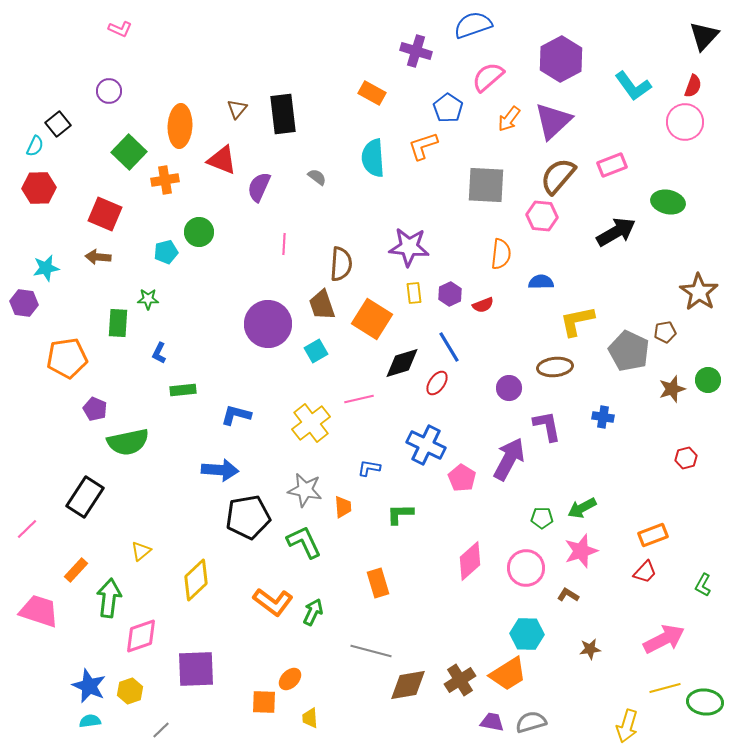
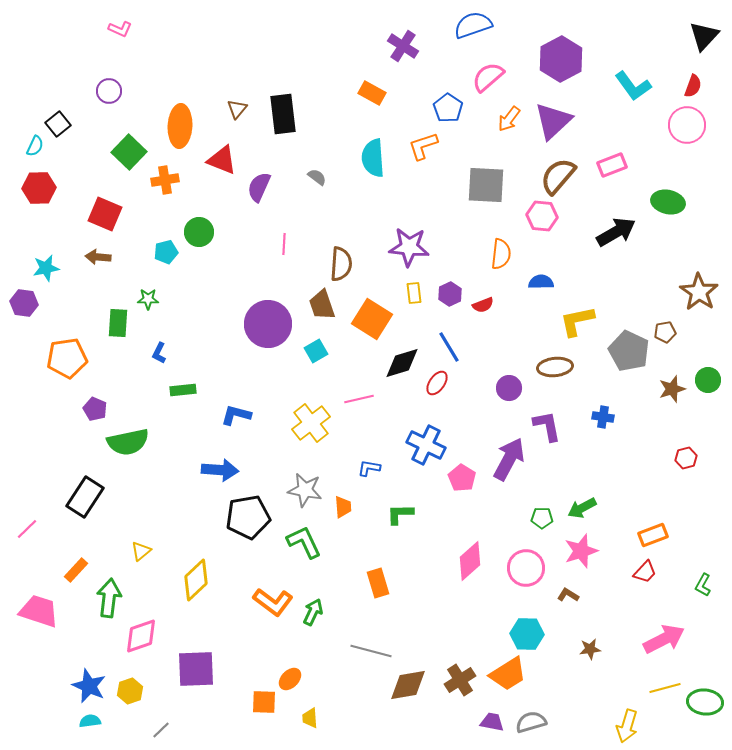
purple cross at (416, 51): moved 13 px left, 5 px up; rotated 16 degrees clockwise
pink circle at (685, 122): moved 2 px right, 3 px down
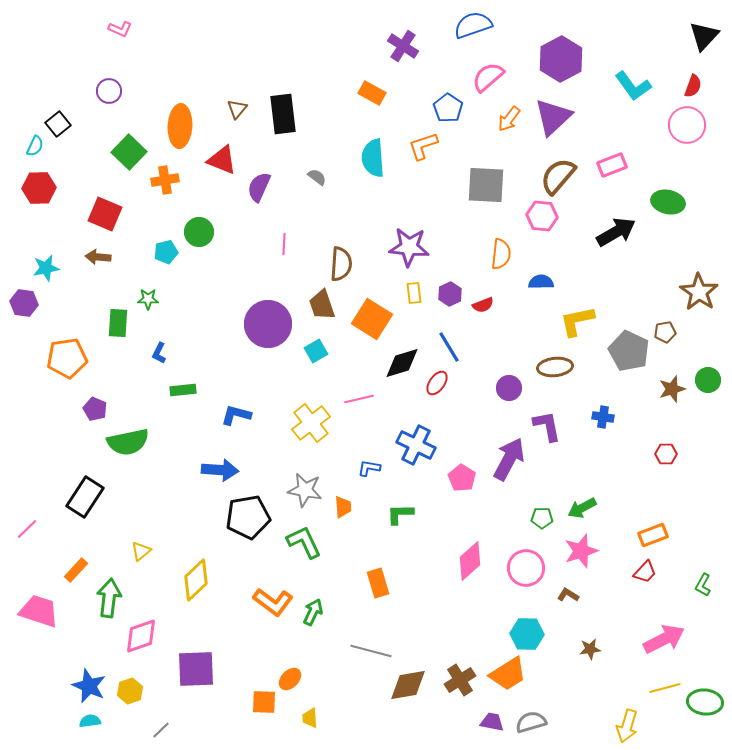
purple triangle at (553, 121): moved 4 px up
blue cross at (426, 445): moved 10 px left
red hexagon at (686, 458): moved 20 px left, 4 px up; rotated 15 degrees clockwise
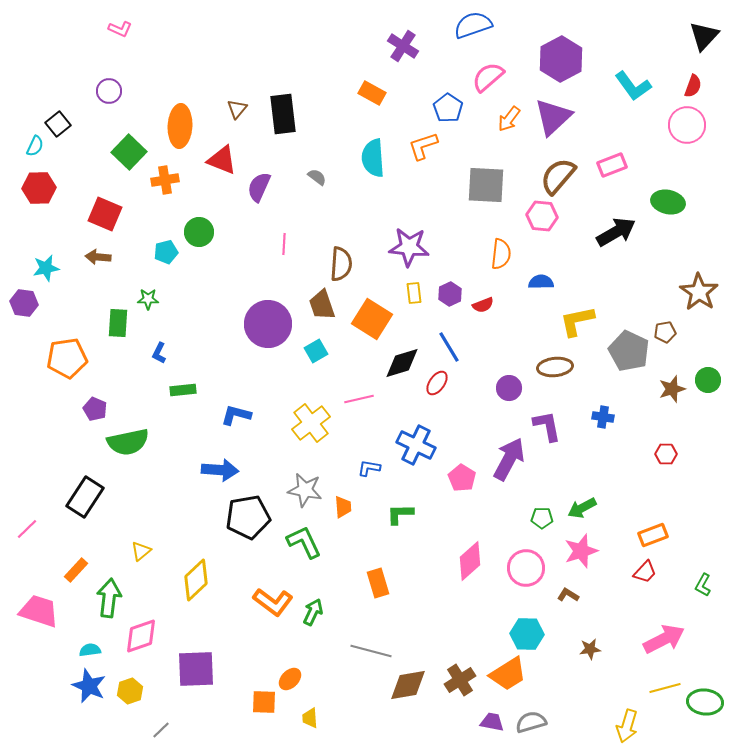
cyan semicircle at (90, 721): moved 71 px up
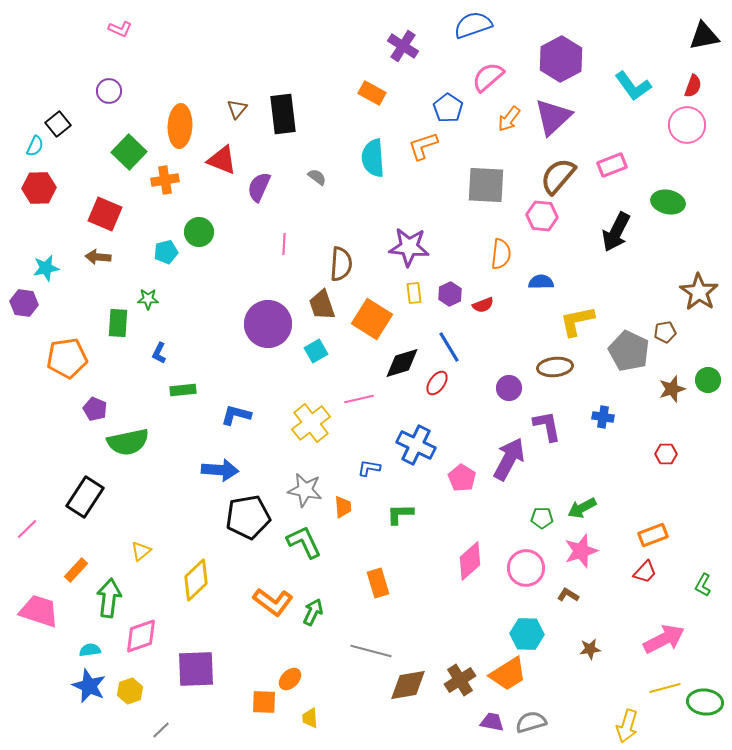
black triangle at (704, 36): rotated 36 degrees clockwise
black arrow at (616, 232): rotated 147 degrees clockwise
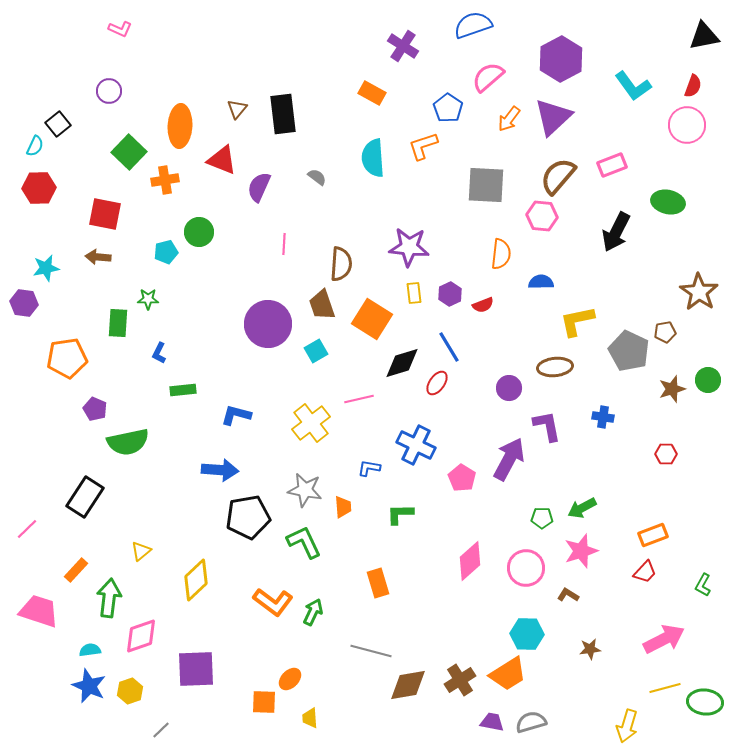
red square at (105, 214): rotated 12 degrees counterclockwise
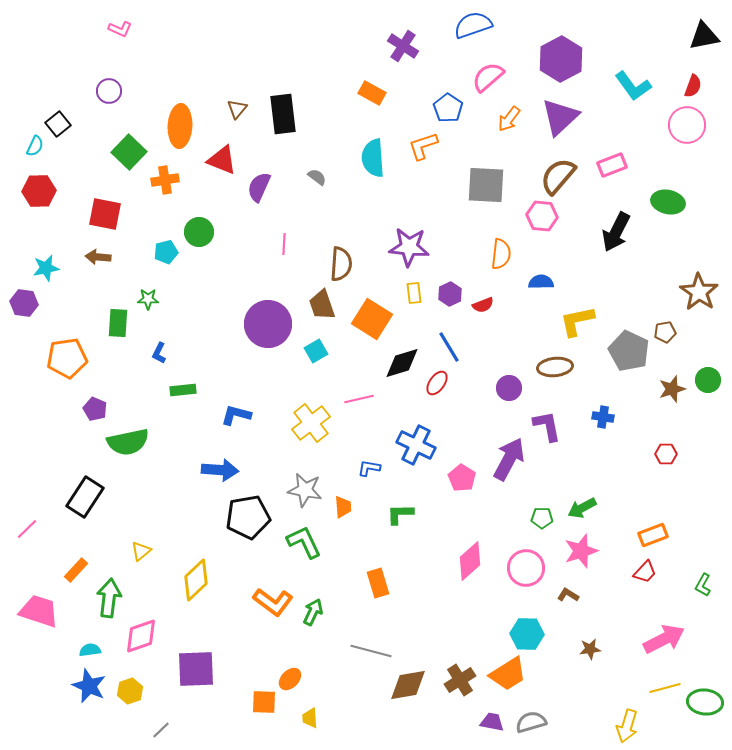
purple triangle at (553, 117): moved 7 px right
red hexagon at (39, 188): moved 3 px down
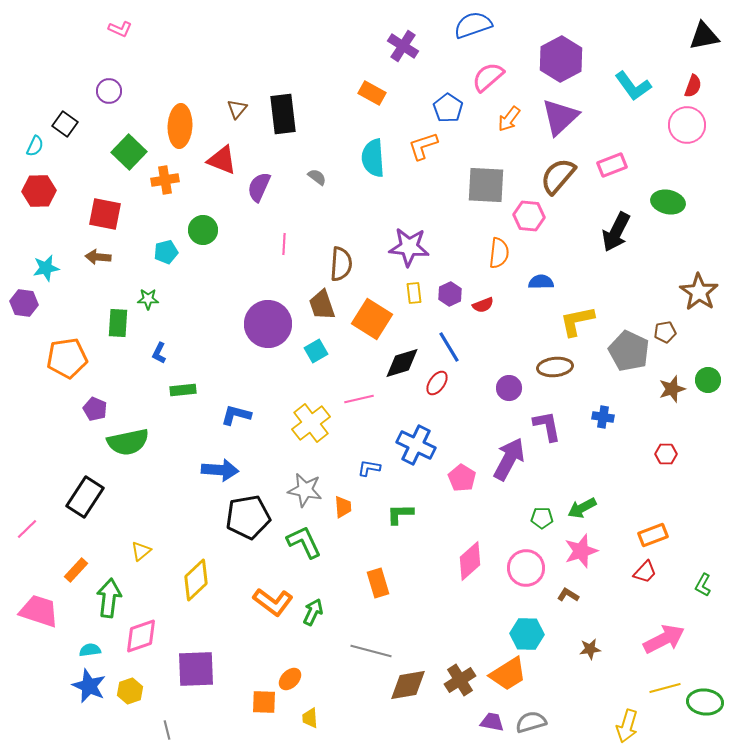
black square at (58, 124): moved 7 px right; rotated 15 degrees counterclockwise
pink hexagon at (542, 216): moved 13 px left
green circle at (199, 232): moved 4 px right, 2 px up
orange semicircle at (501, 254): moved 2 px left, 1 px up
gray line at (161, 730): moved 6 px right; rotated 60 degrees counterclockwise
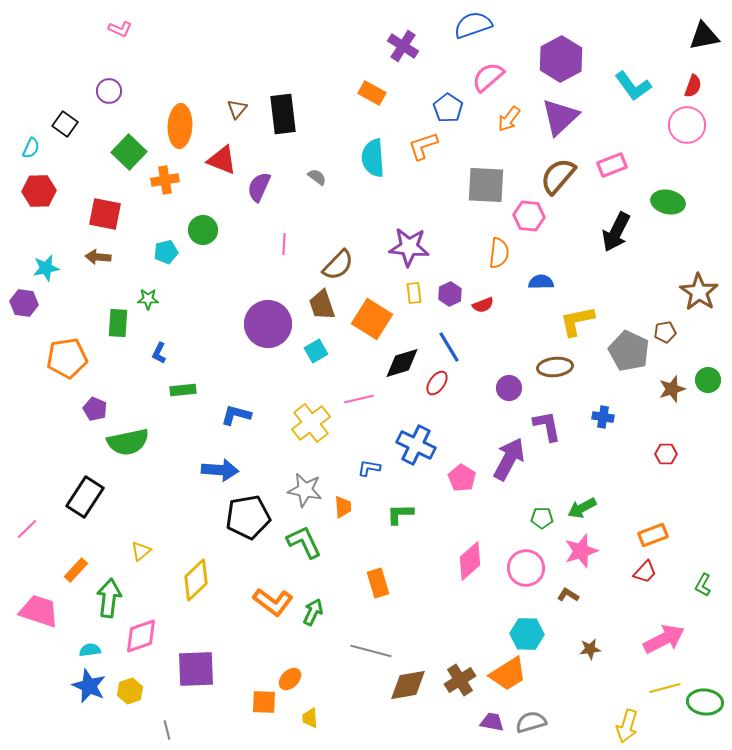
cyan semicircle at (35, 146): moved 4 px left, 2 px down
brown semicircle at (341, 264): moved 3 px left, 1 px down; rotated 40 degrees clockwise
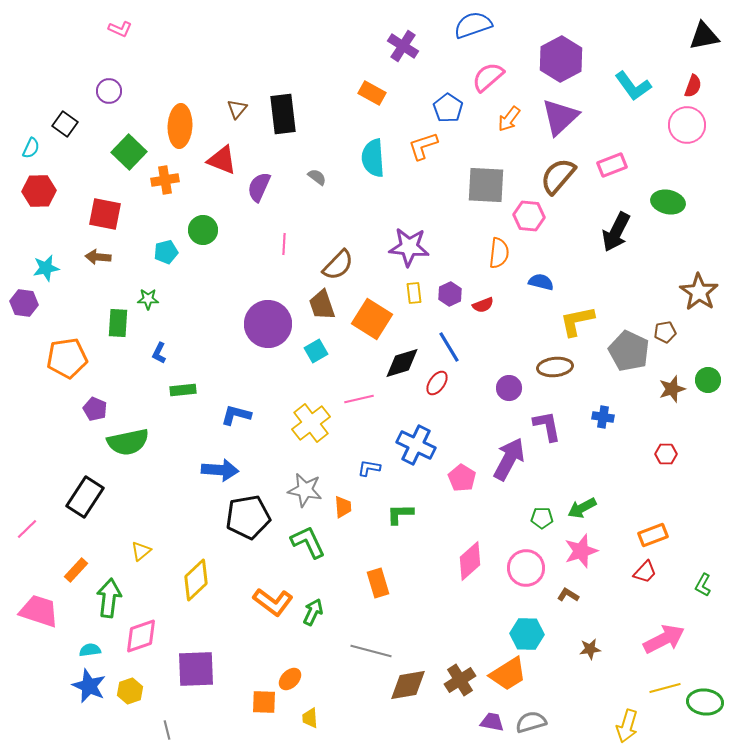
blue semicircle at (541, 282): rotated 15 degrees clockwise
green L-shape at (304, 542): moved 4 px right
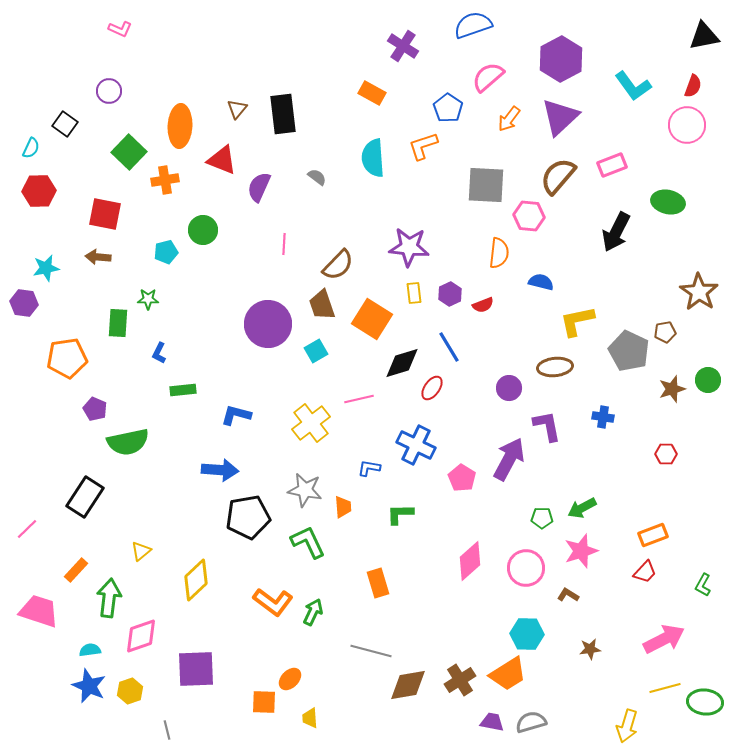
red ellipse at (437, 383): moved 5 px left, 5 px down
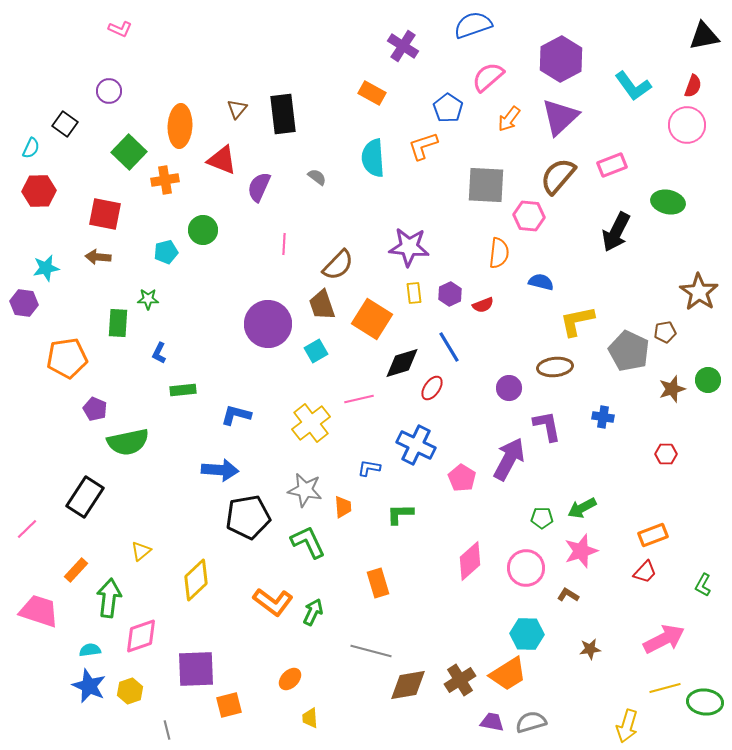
orange square at (264, 702): moved 35 px left, 3 px down; rotated 16 degrees counterclockwise
